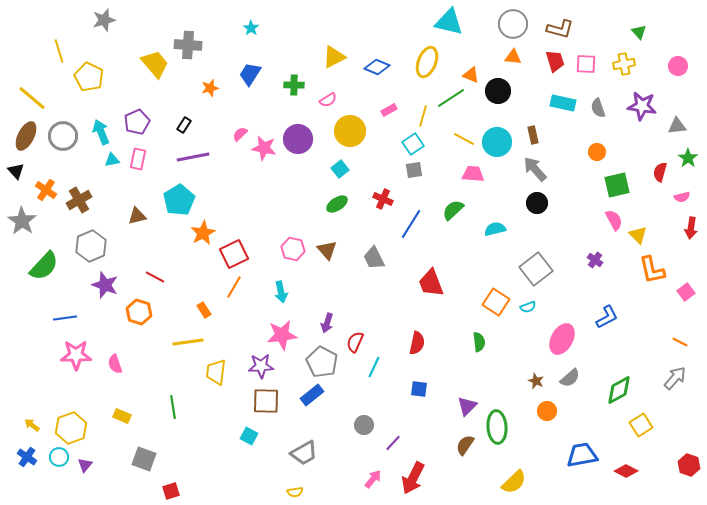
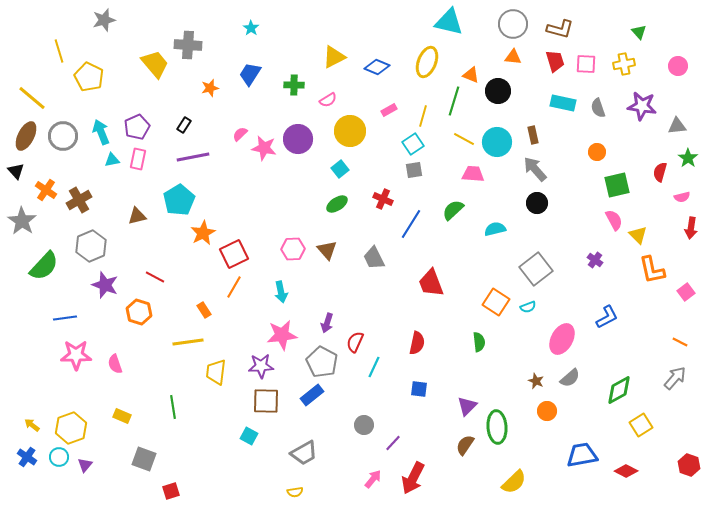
green line at (451, 98): moved 3 px right, 3 px down; rotated 40 degrees counterclockwise
purple pentagon at (137, 122): moved 5 px down
pink hexagon at (293, 249): rotated 15 degrees counterclockwise
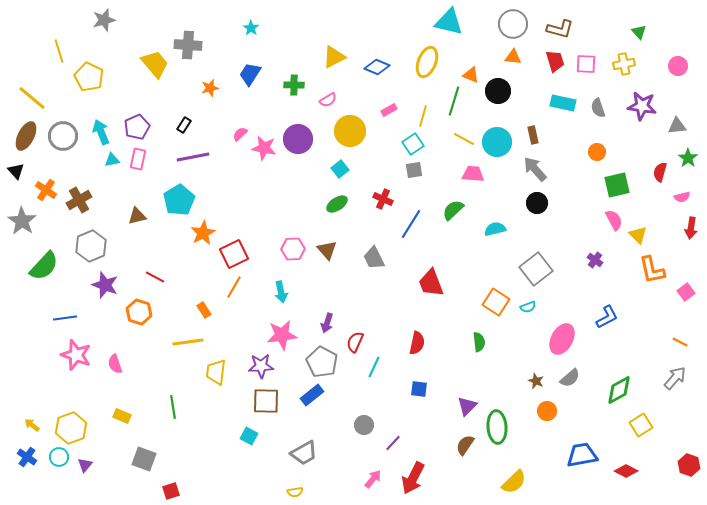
pink star at (76, 355): rotated 20 degrees clockwise
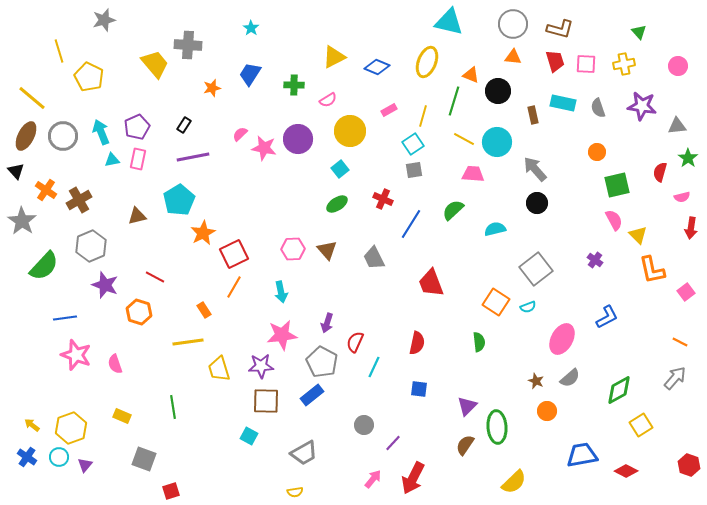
orange star at (210, 88): moved 2 px right
brown rectangle at (533, 135): moved 20 px up
yellow trapezoid at (216, 372): moved 3 px right, 3 px up; rotated 24 degrees counterclockwise
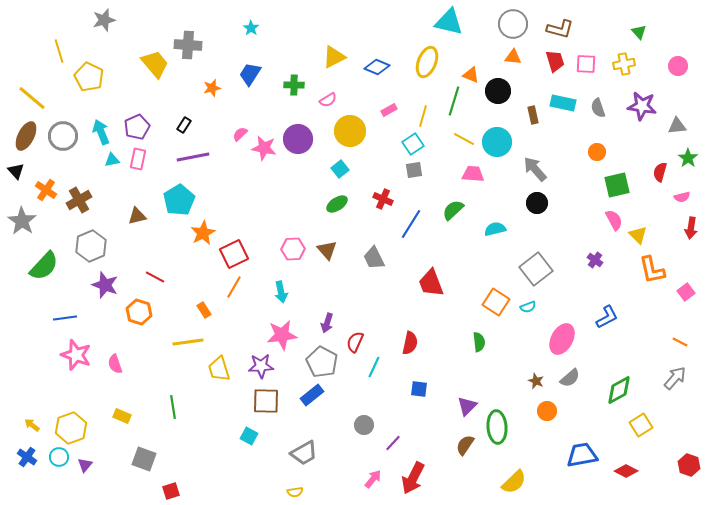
red semicircle at (417, 343): moved 7 px left
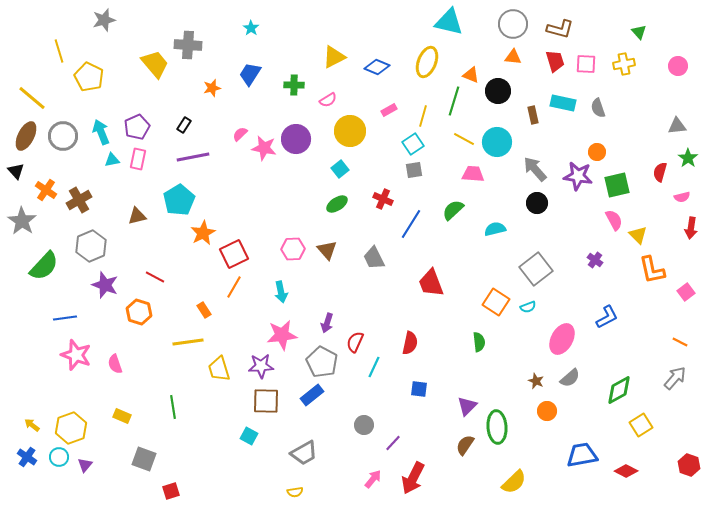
purple star at (642, 106): moved 64 px left, 70 px down
purple circle at (298, 139): moved 2 px left
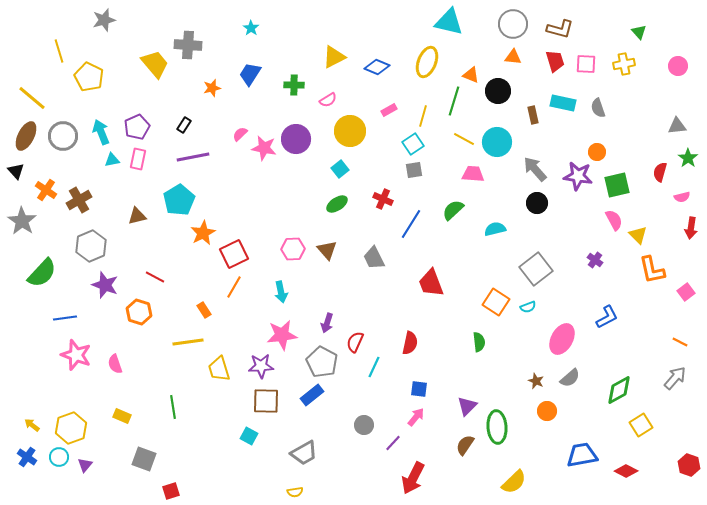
green semicircle at (44, 266): moved 2 px left, 7 px down
pink arrow at (373, 479): moved 43 px right, 62 px up
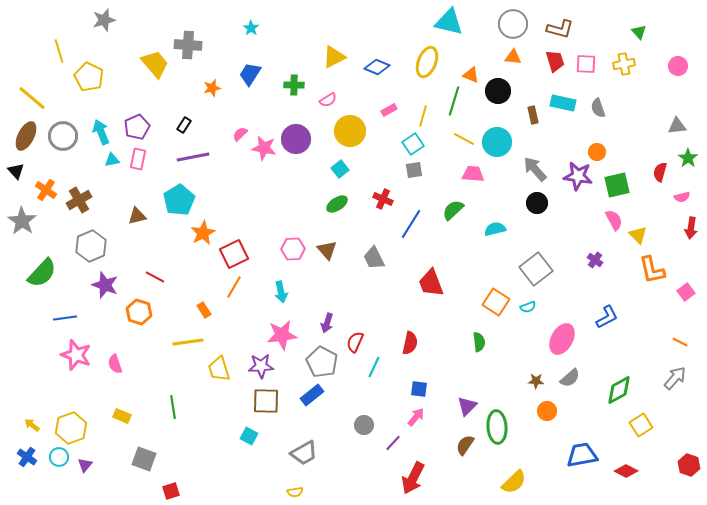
brown star at (536, 381): rotated 21 degrees counterclockwise
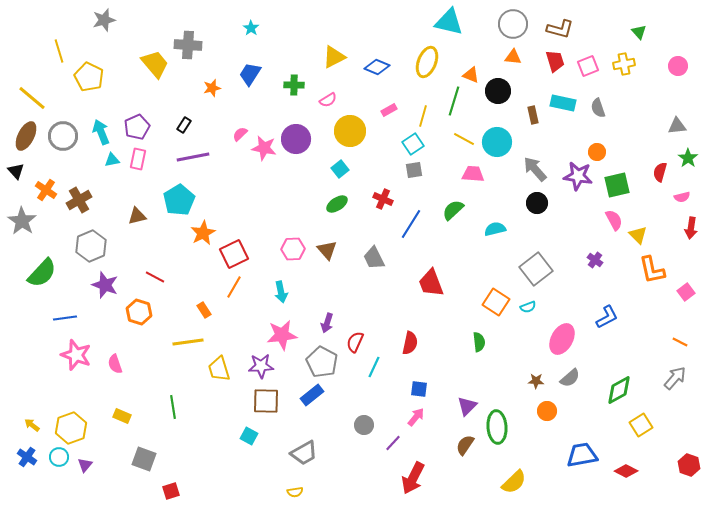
pink square at (586, 64): moved 2 px right, 2 px down; rotated 25 degrees counterclockwise
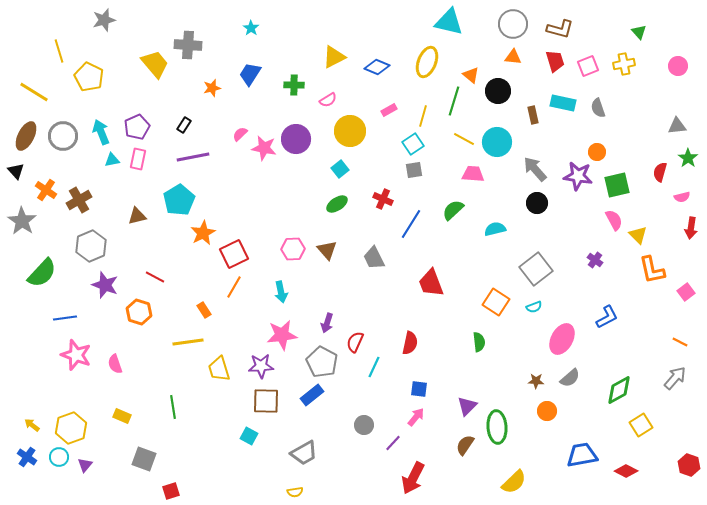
orange triangle at (471, 75): rotated 18 degrees clockwise
yellow line at (32, 98): moved 2 px right, 6 px up; rotated 8 degrees counterclockwise
cyan semicircle at (528, 307): moved 6 px right
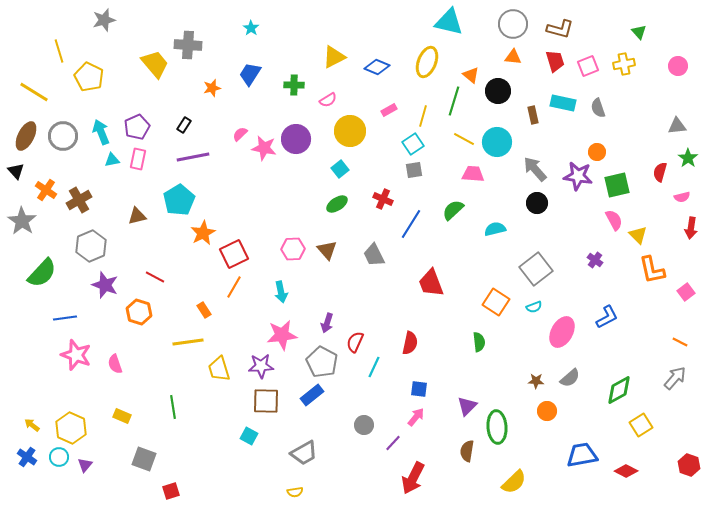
gray trapezoid at (374, 258): moved 3 px up
pink ellipse at (562, 339): moved 7 px up
yellow hexagon at (71, 428): rotated 16 degrees counterclockwise
brown semicircle at (465, 445): moved 2 px right, 6 px down; rotated 25 degrees counterclockwise
